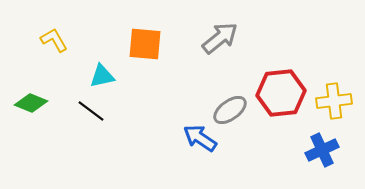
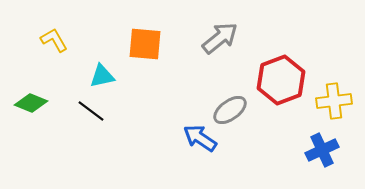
red hexagon: moved 13 px up; rotated 15 degrees counterclockwise
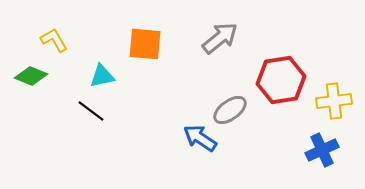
red hexagon: rotated 12 degrees clockwise
green diamond: moved 27 px up
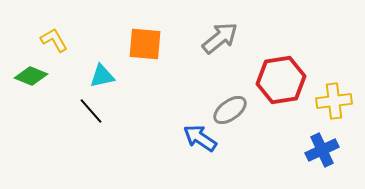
black line: rotated 12 degrees clockwise
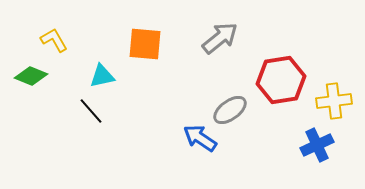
blue cross: moved 5 px left, 5 px up
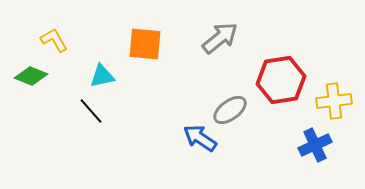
blue cross: moved 2 px left
